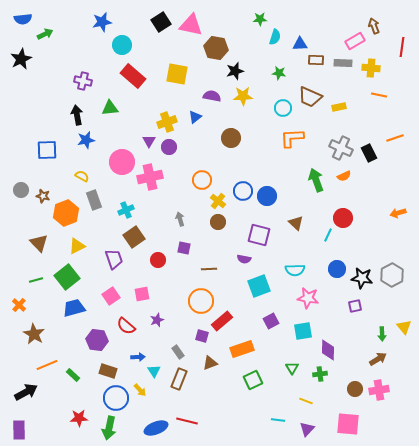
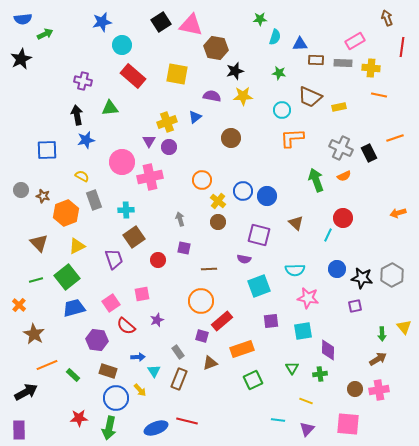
brown arrow at (374, 26): moved 13 px right, 8 px up
cyan circle at (283, 108): moved 1 px left, 2 px down
cyan cross at (126, 210): rotated 21 degrees clockwise
pink square at (111, 296): moved 7 px down
purple square at (271, 321): rotated 21 degrees clockwise
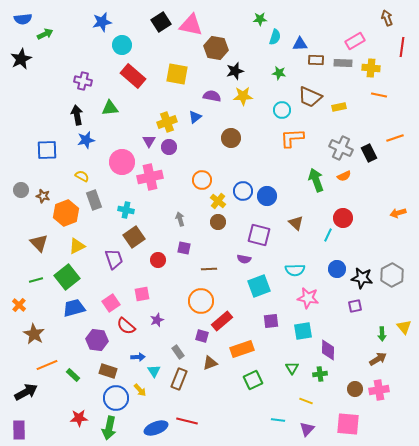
cyan cross at (126, 210): rotated 14 degrees clockwise
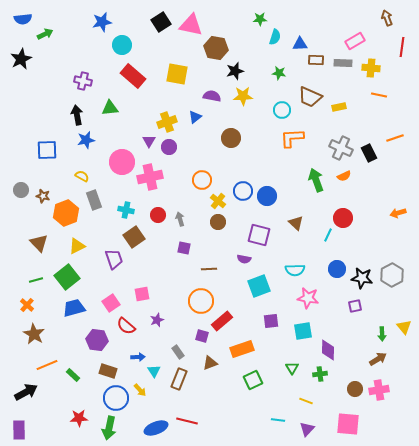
red circle at (158, 260): moved 45 px up
orange cross at (19, 305): moved 8 px right
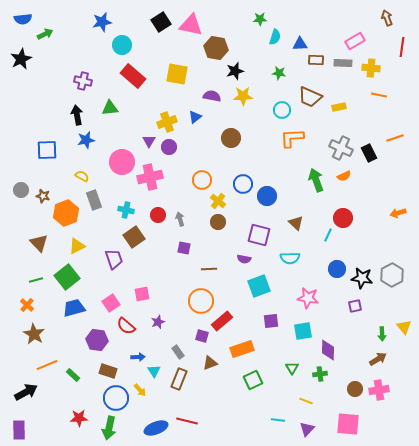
blue circle at (243, 191): moved 7 px up
cyan semicircle at (295, 270): moved 5 px left, 12 px up
purple star at (157, 320): moved 1 px right, 2 px down
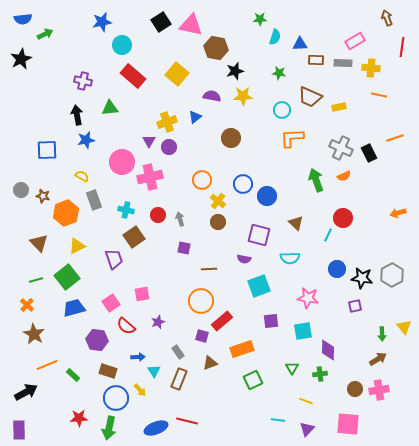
yellow square at (177, 74): rotated 30 degrees clockwise
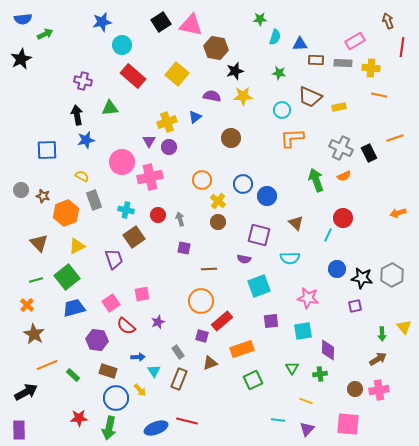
brown arrow at (387, 18): moved 1 px right, 3 px down
